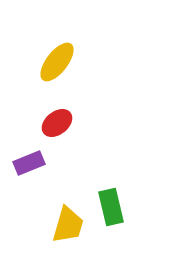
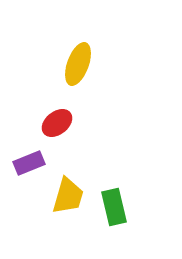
yellow ellipse: moved 21 px right, 2 px down; rotated 18 degrees counterclockwise
green rectangle: moved 3 px right
yellow trapezoid: moved 29 px up
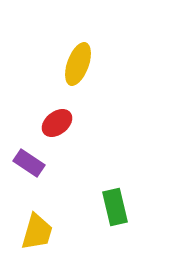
purple rectangle: rotated 56 degrees clockwise
yellow trapezoid: moved 31 px left, 36 px down
green rectangle: moved 1 px right
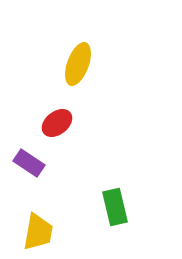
yellow trapezoid: moved 1 px right; rotated 6 degrees counterclockwise
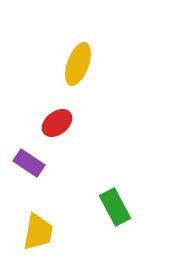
green rectangle: rotated 15 degrees counterclockwise
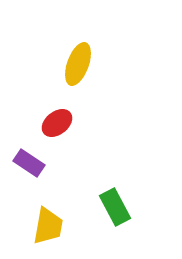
yellow trapezoid: moved 10 px right, 6 px up
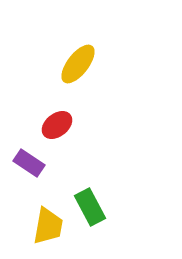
yellow ellipse: rotated 18 degrees clockwise
red ellipse: moved 2 px down
green rectangle: moved 25 px left
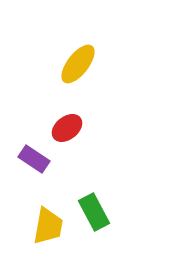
red ellipse: moved 10 px right, 3 px down
purple rectangle: moved 5 px right, 4 px up
green rectangle: moved 4 px right, 5 px down
